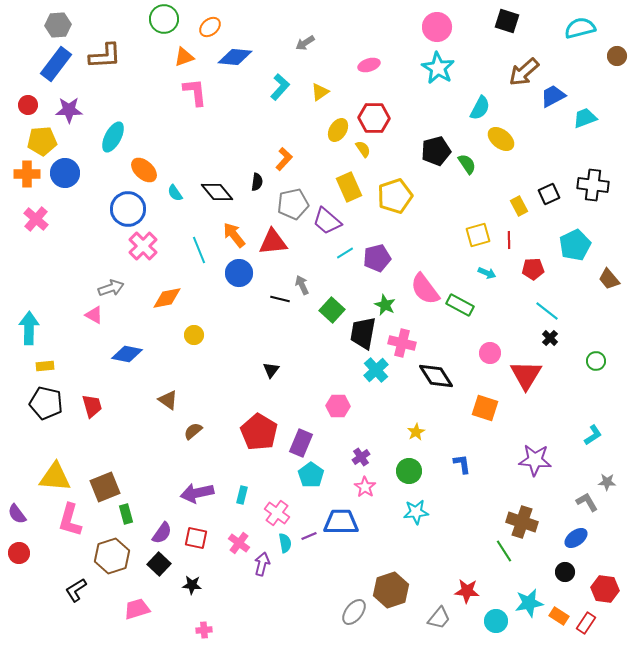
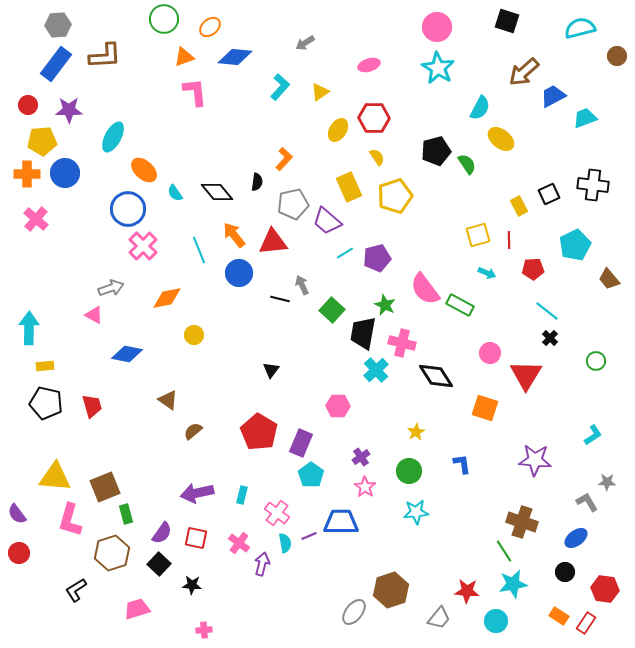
yellow semicircle at (363, 149): moved 14 px right, 8 px down
brown hexagon at (112, 556): moved 3 px up
cyan star at (529, 603): moved 16 px left, 19 px up
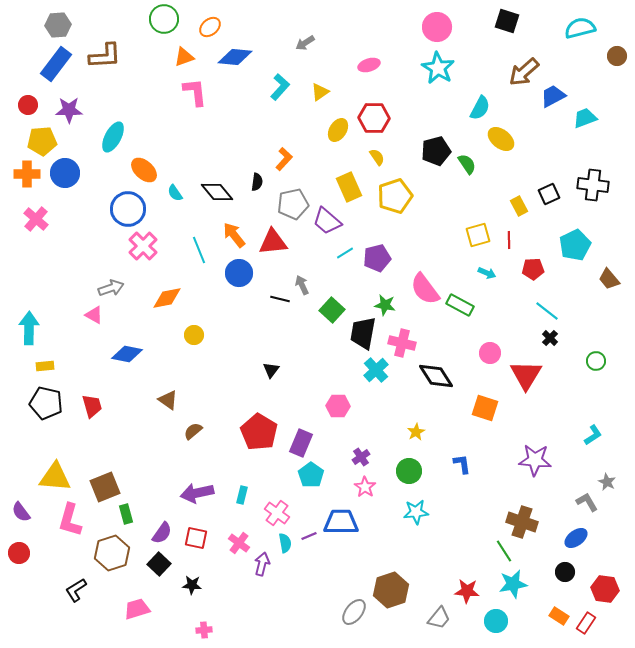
green star at (385, 305): rotated 15 degrees counterclockwise
gray star at (607, 482): rotated 24 degrees clockwise
purple semicircle at (17, 514): moved 4 px right, 2 px up
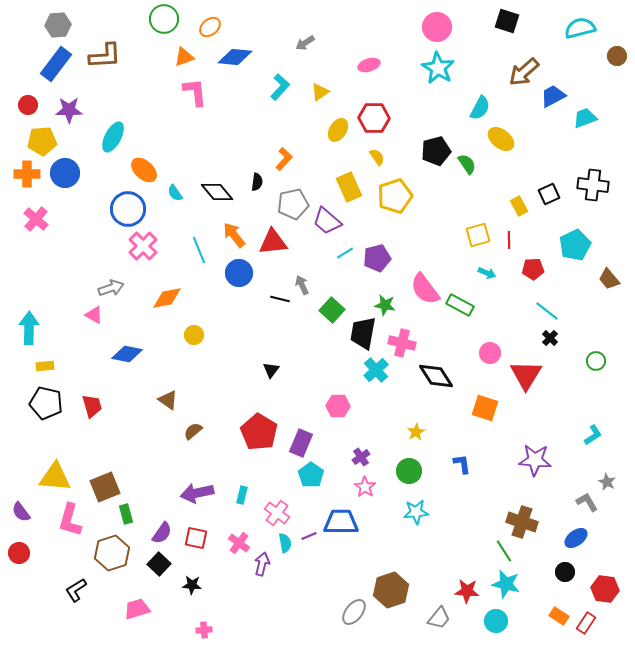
cyan star at (513, 584): moved 7 px left; rotated 24 degrees clockwise
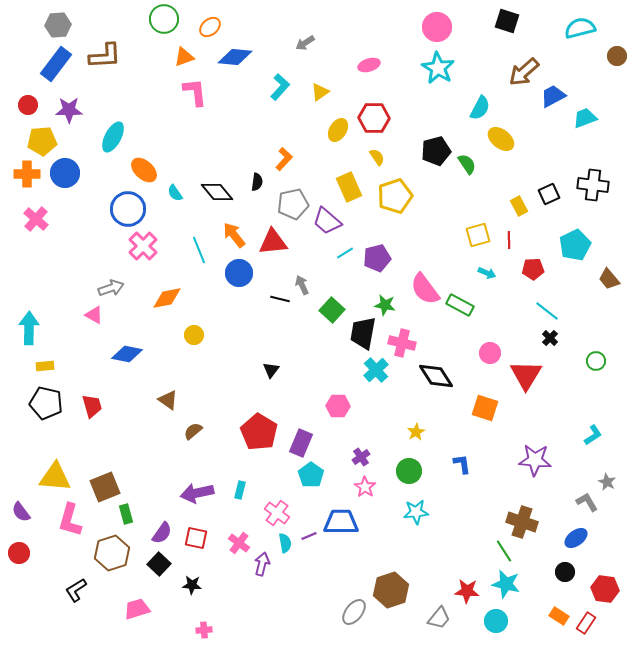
cyan rectangle at (242, 495): moved 2 px left, 5 px up
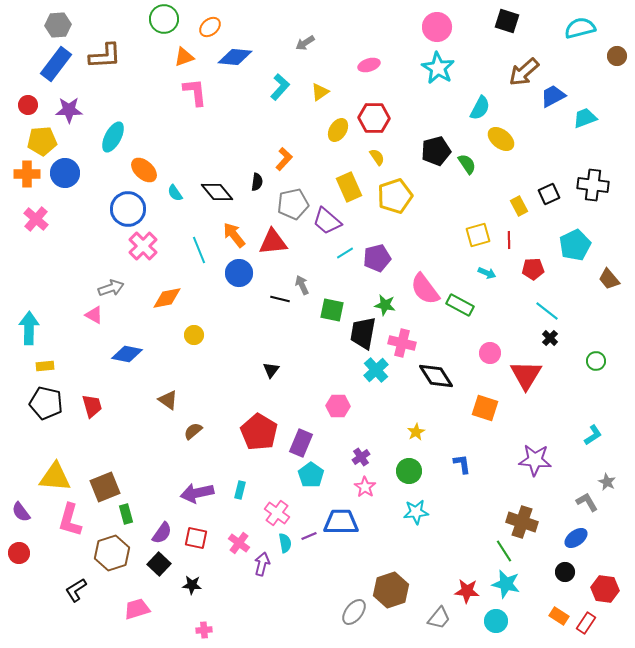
green square at (332, 310): rotated 30 degrees counterclockwise
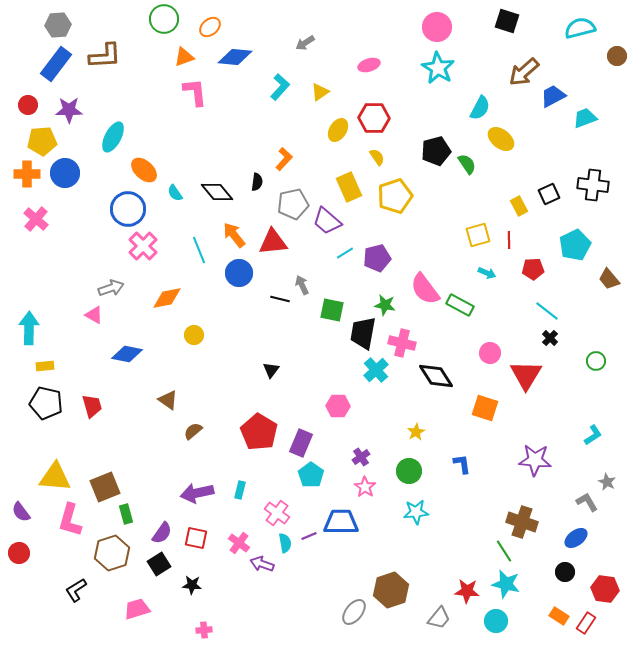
black square at (159, 564): rotated 15 degrees clockwise
purple arrow at (262, 564): rotated 85 degrees counterclockwise
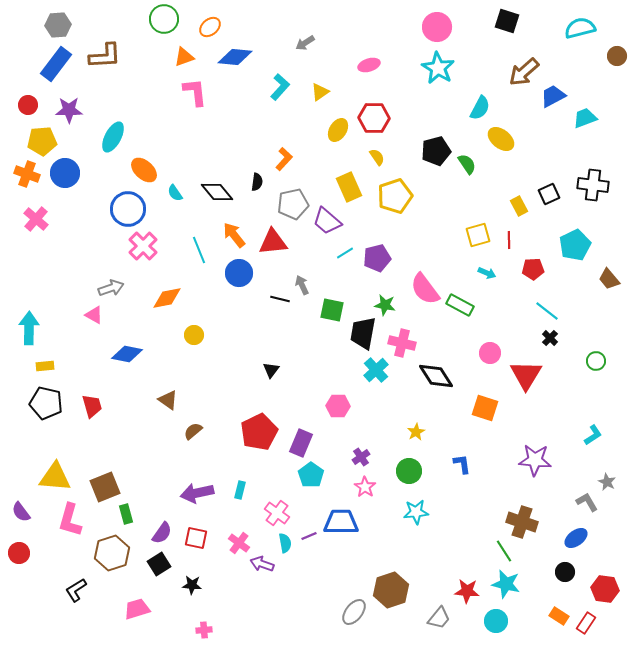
orange cross at (27, 174): rotated 20 degrees clockwise
red pentagon at (259, 432): rotated 15 degrees clockwise
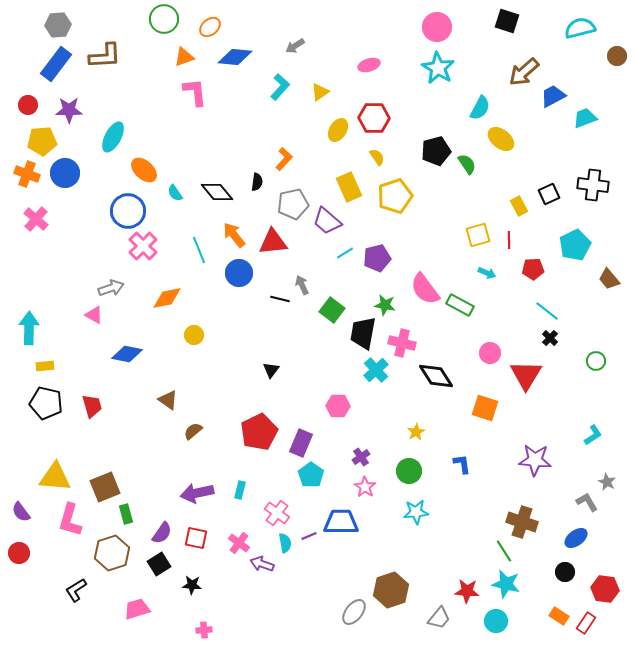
gray arrow at (305, 43): moved 10 px left, 3 px down
blue circle at (128, 209): moved 2 px down
green square at (332, 310): rotated 25 degrees clockwise
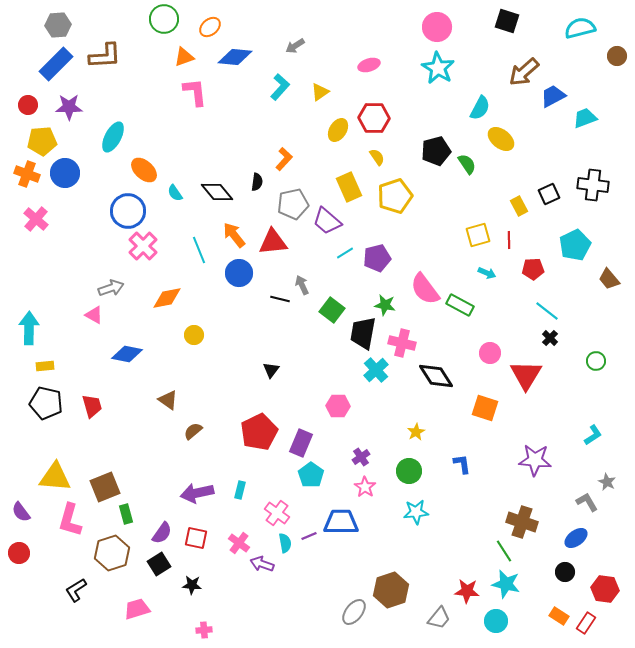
blue rectangle at (56, 64): rotated 8 degrees clockwise
purple star at (69, 110): moved 3 px up
